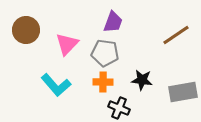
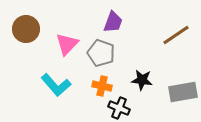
brown circle: moved 1 px up
gray pentagon: moved 4 px left; rotated 12 degrees clockwise
orange cross: moved 1 px left, 4 px down; rotated 12 degrees clockwise
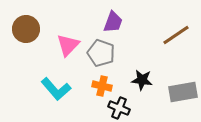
pink triangle: moved 1 px right, 1 px down
cyan L-shape: moved 4 px down
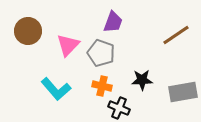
brown circle: moved 2 px right, 2 px down
black star: rotated 10 degrees counterclockwise
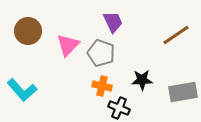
purple trapezoid: rotated 45 degrees counterclockwise
cyan L-shape: moved 34 px left, 1 px down
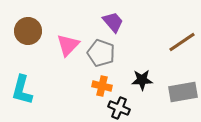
purple trapezoid: rotated 15 degrees counterclockwise
brown line: moved 6 px right, 7 px down
cyan L-shape: rotated 56 degrees clockwise
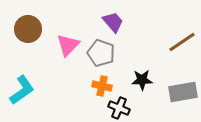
brown circle: moved 2 px up
cyan L-shape: rotated 140 degrees counterclockwise
